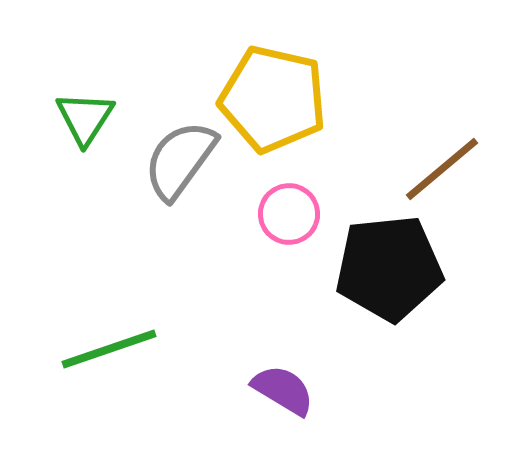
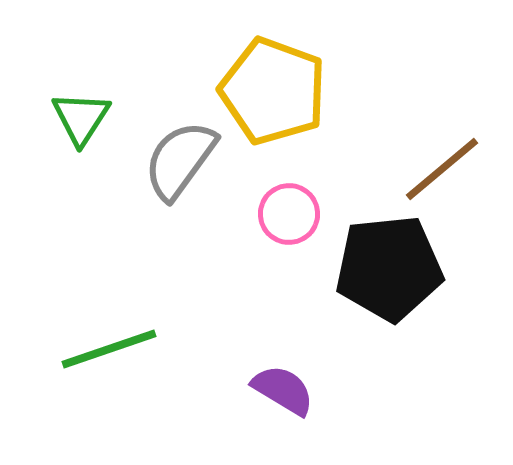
yellow pentagon: moved 8 px up; rotated 7 degrees clockwise
green triangle: moved 4 px left
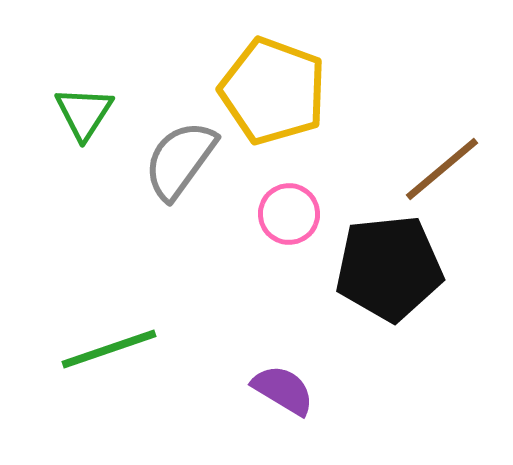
green triangle: moved 3 px right, 5 px up
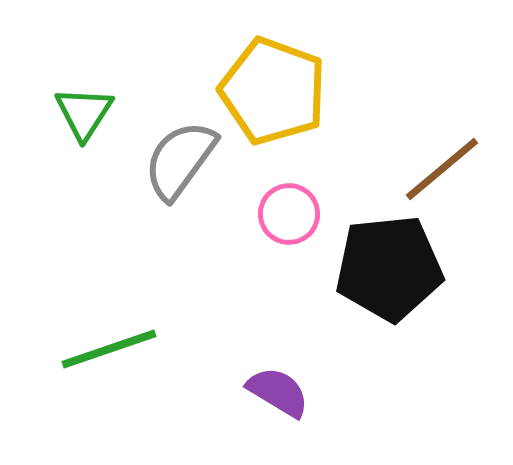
purple semicircle: moved 5 px left, 2 px down
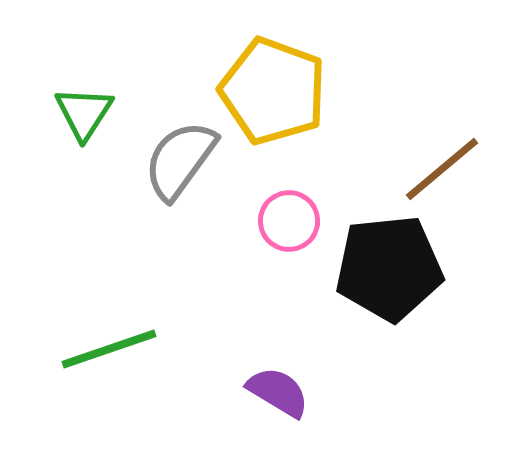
pink circle: moved 7 px down
